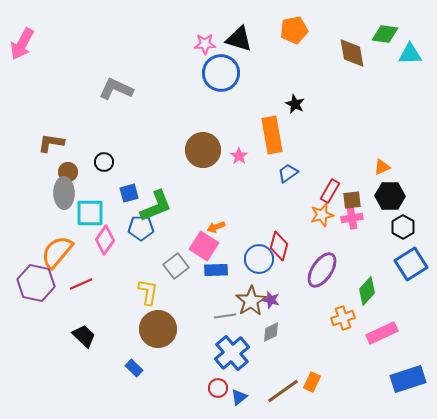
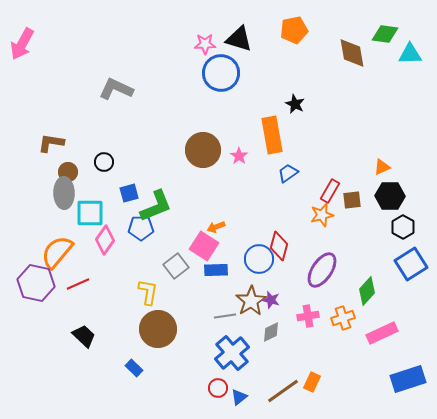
pink cross at (352, 218): moved 44 px left, 98 px down
red line at (81, 284): moved 3 px left
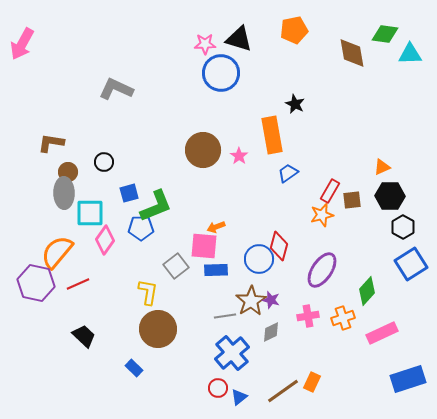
pink square at (204, 246): rotated 28 degrees counterclockwise
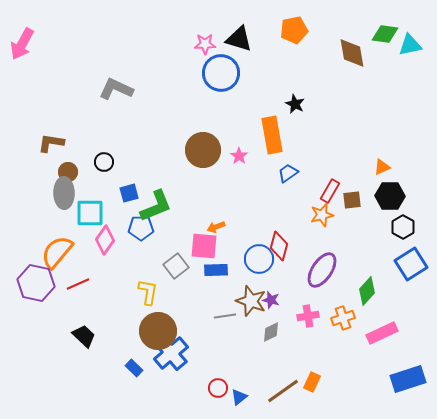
cyan triangle at (410, 54): moved 9 px up; rotated 10 degrees counterclockwise
brown star at (251, 301): rotated 20 degrees counterclockwise
brown circle at (158, 329): moved 2 px down
blue cross at (232, 353): moved 61 px left
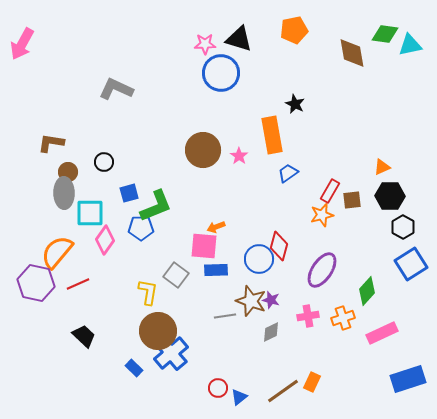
gray square at (176, 266): moved 9 px down; rotated 15 degrees counterclockwise
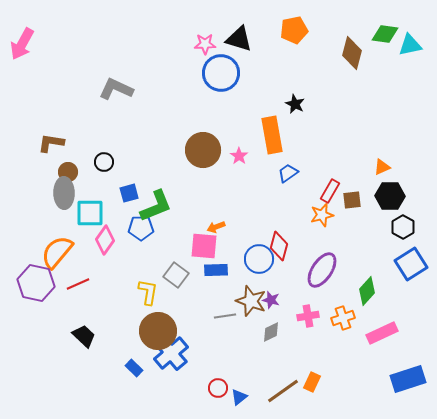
brown diamond at (352, 53): rotated 24 degrees clockwise
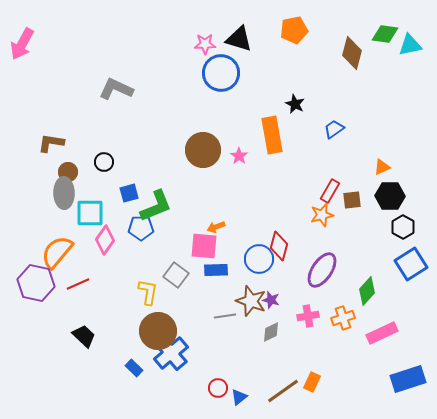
blue trapezoid at (288, 173): moved 46 px right, 44 px up
